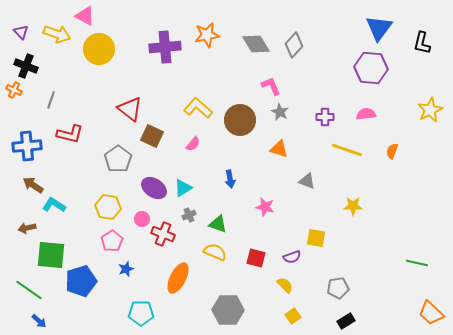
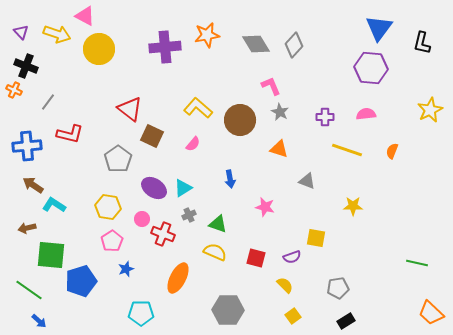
gray line at (51, 100): moved 3 px left, 2 px down; rotated 18 degrees clockwise
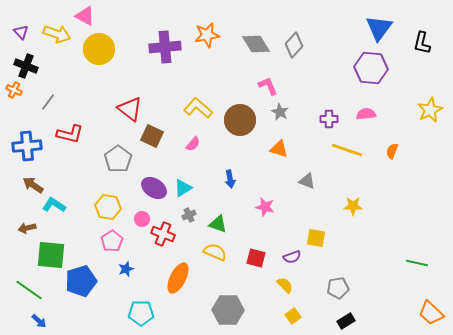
pink L-shape at (271, 86): moved 3 px left
purple cross at (325, 117): moved 4 px right, 2 px down
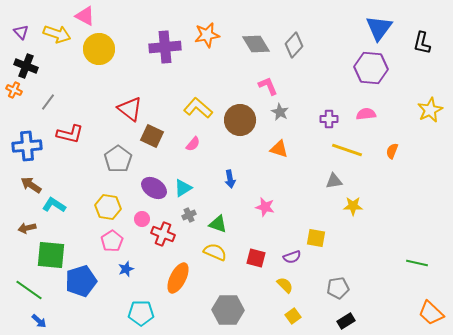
gray triangle at (307, 181): moved 27 px right; rotated 30 degrees counterclockwise
brown arrow at (33, 185): moved 2 px left
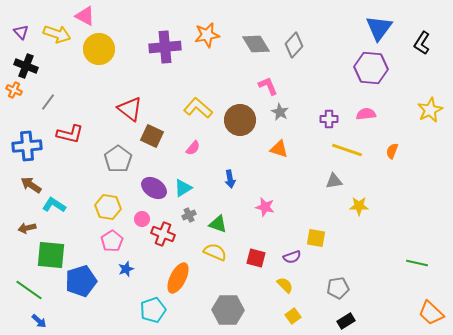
black L-shape at (422, 43): rotated 20 degrees clockwise
pink semicircle at (193, 144): moved 4 px down
yellow star at (353, 206): moved 6 px right
cyan pentagon at (141, 313): moved 12 px right, 3 px up; rotated 20 degrees counterclockwise
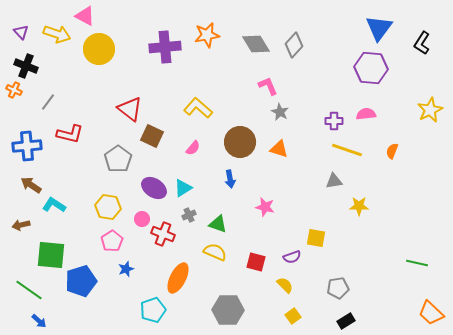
purple cross at (329, 119): moved 5 px right, 2 px down
brown circle at (240, 120): moved 22 px down
brown arrow at (27, 228): moved 6 px left, 3 px up
red square at (256, 258): moved 4 px down
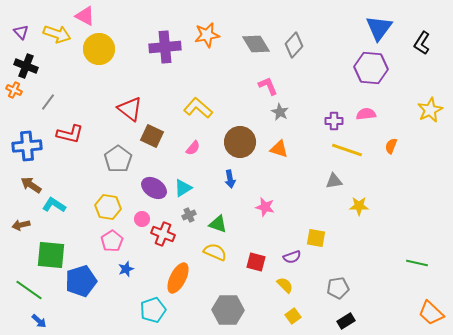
orange semicircle at (392, 151): moved 1 px left, 5 px up
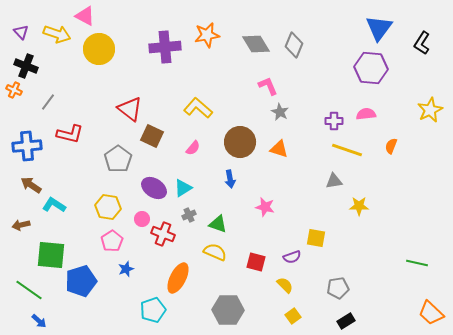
gray diamond at (294, 45): rotated 20 degrees counterclockwise
